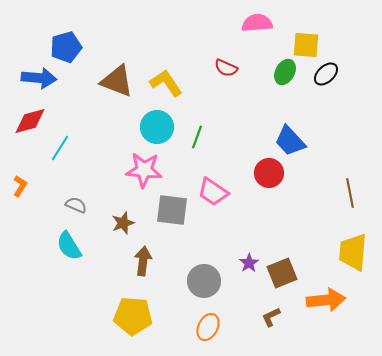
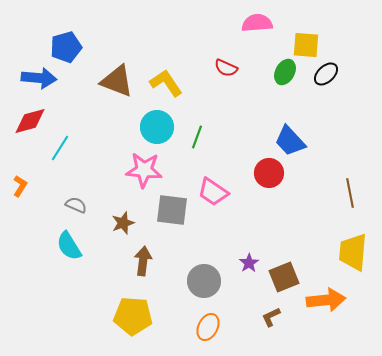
brown square: moved 2 px right, 4 px down
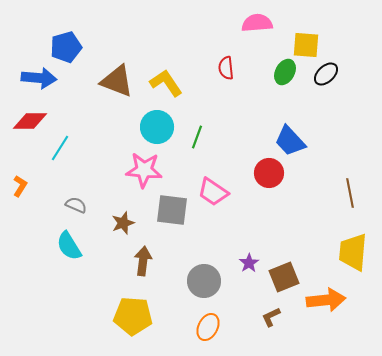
red semicircle: rotated 60 degrees clockwise
red diamond: rotated 16 degrees clockwise
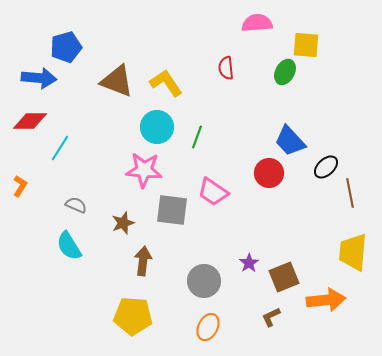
black ellipse: moved 93 px down
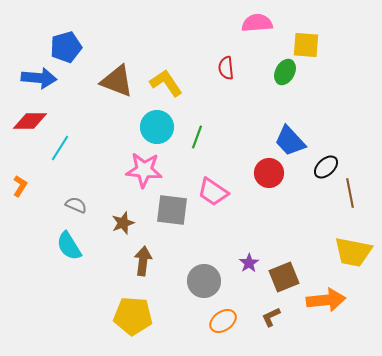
yellow trapezoid: rotated 84 degrees counterclockwise
orange ellipse: moved 15 px right, 6 px up; rotated 28 degrees clockwise
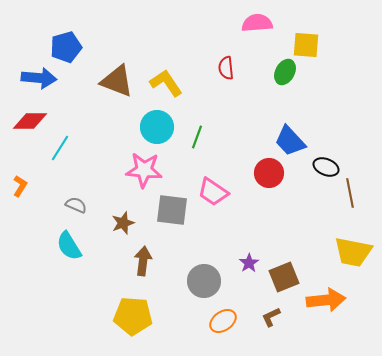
black ellipse: rotated 65 degrees clockwise
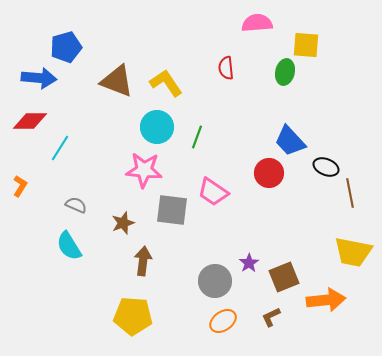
green ellipse: rotated 15 degrees counterclockwise
gray circle: moved 11 px right
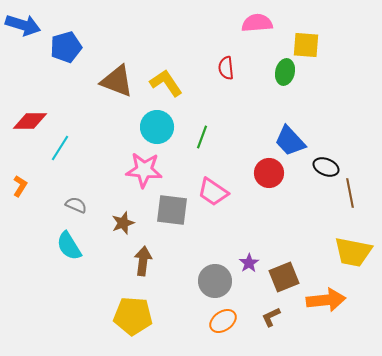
blue arrow: moved 16 px left, 53 px up; rotated 12 degrees clockwise
green line: moved 5 px right
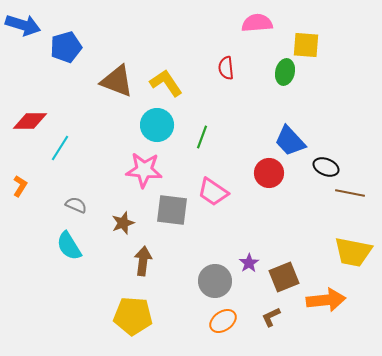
cyan circle: moved 2 px up
brown line: rotated 68 degrees counterclockwise
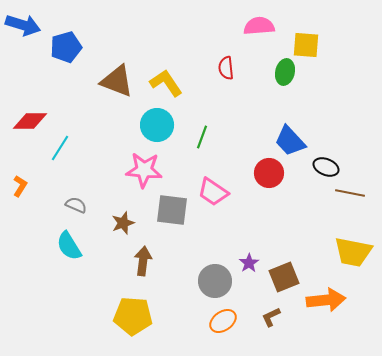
pink semicircle: moved 2 px right, 3 px down
